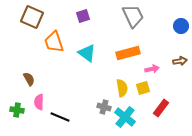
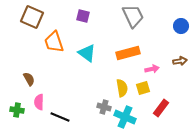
purple square: rotated 32 degrees clockwise
cyan cross: rotated 15 degrees counterclockwise
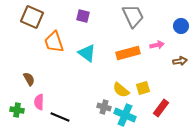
pink arrow: moved 5 px right, 24 px up
yellow semicircle: moved 1 px left, 2 px down; rotated 138 degrees clockwise
cyan cross: moved 2 px up
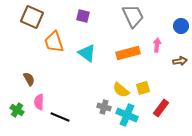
pink arrow: rotated 72 degrees counterclockwise
green cross: rotated 24 degrees clockwise
cyan cross: moved 2 px right
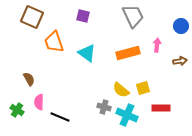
red rectangle: rotated 54 degrees clockwise
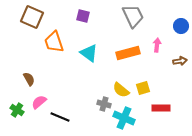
cyan triangle: moved 2 px right
pink semicircle: rotated 49 degrees clockwise
gray cross: moved 3 px up
cyan cross: moved 3 px left, 3 px down
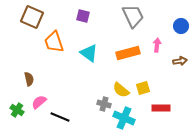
brown semicircle: rotated 16 degrees clockwise
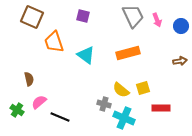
pink arrow: moved 25 px up; rotated 152 degrees clockwise
cyan triangle: moved 3 px left, 2 px down
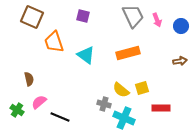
yellow square: moved 1 px left
